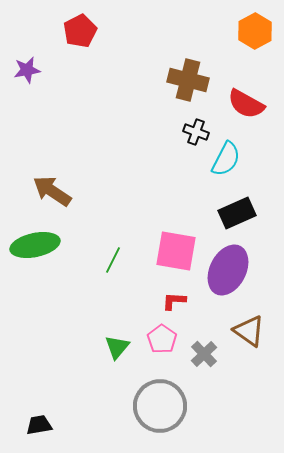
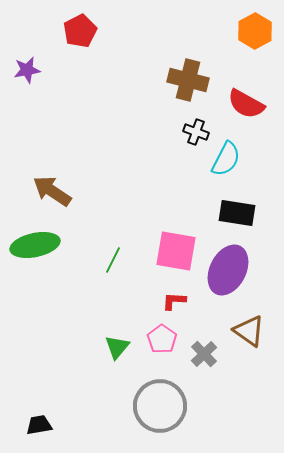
black rectangle: rotated 33 degrees clockwise
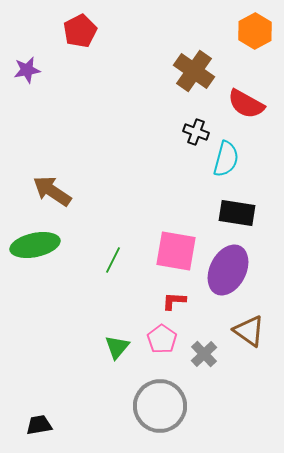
brown cross: moved 6 px right, 9 px up; rotated 21 degrees clockwise
cyan semicircle: rotated 12 degrees counterclockwise
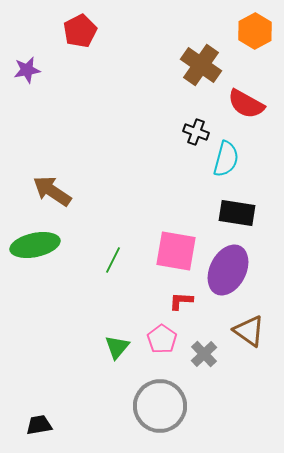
brown cross: moved 7 px right, 6 px up
red L-shape: moved 7 px right
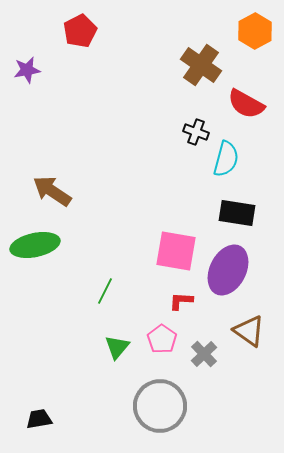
green line: moved 8 px left, 31 px down
black trapezoid: moved 6 px up
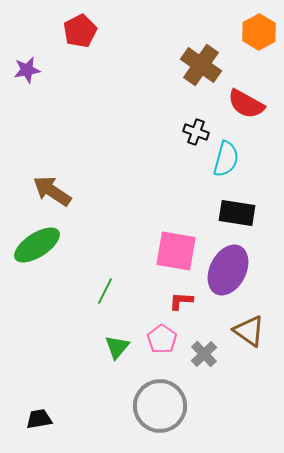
orange hexagon: moved 4 px right, 1 px down
green ellipse: moved 2 px right; rotated 21 degrees counterclockwise
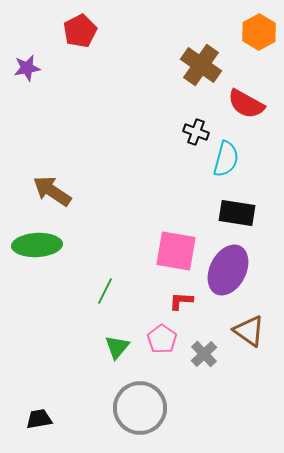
purple star: moved 2 px up
green ellipse: rotated 30 degrees clockwise
gray circle: moved 20 px left, 2 px down
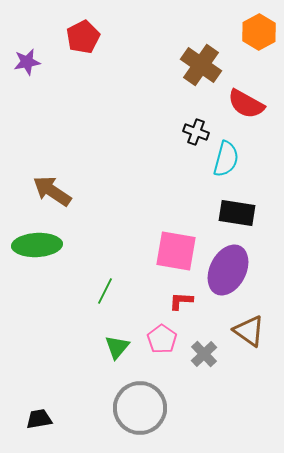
red pentagon: moved 3 px right, 6 px down
purple star: moved 6 px up
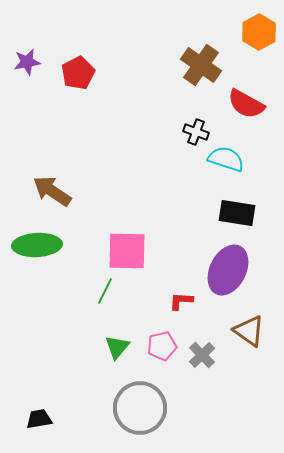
red pentagon: moved 5 px left, 36 px down
cyan semicircle: rotated 87 degrees counterclockwise
pink square: moved 49 px left; rotated 9 degrees counterclockwise
pink pentagon: moved 7 px down; rotated 24 degrees clockwise
gray cross: moved 2 px left, 1 px down
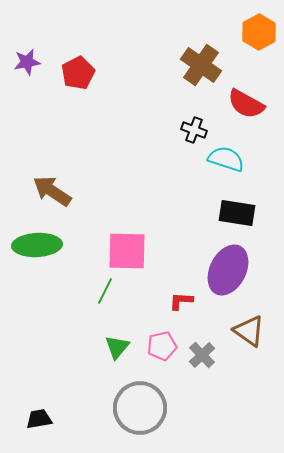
black cross: moved 2 px left, 2 px up
